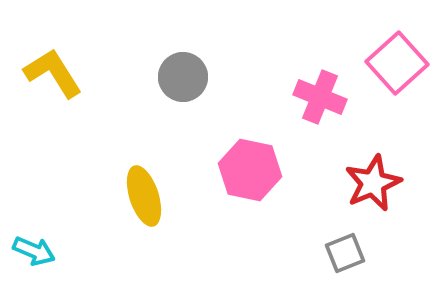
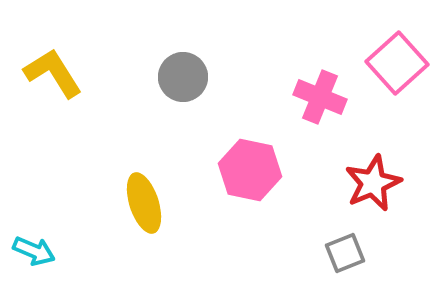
yellow ellipse: moved 7 px down
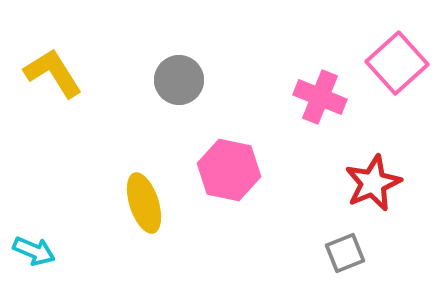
gray circle: moved 4 px left, 3 px down
pink hexagon: moved 21 px left
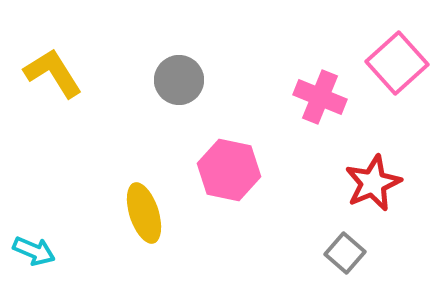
yellow ellipse: moved 10 px down
gray square: rotated 27 degrees counterclockwise
